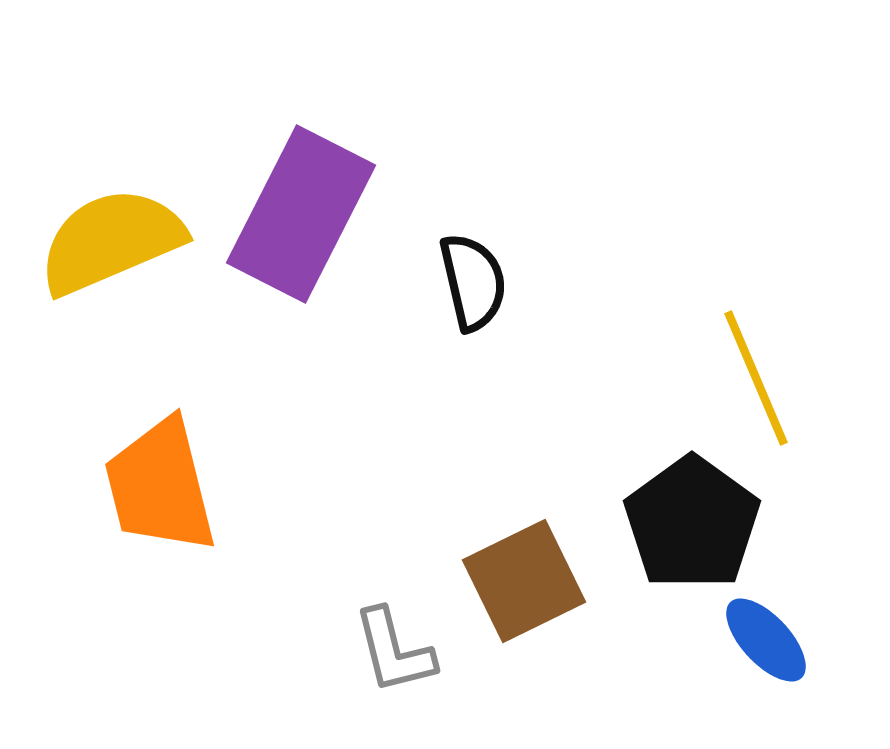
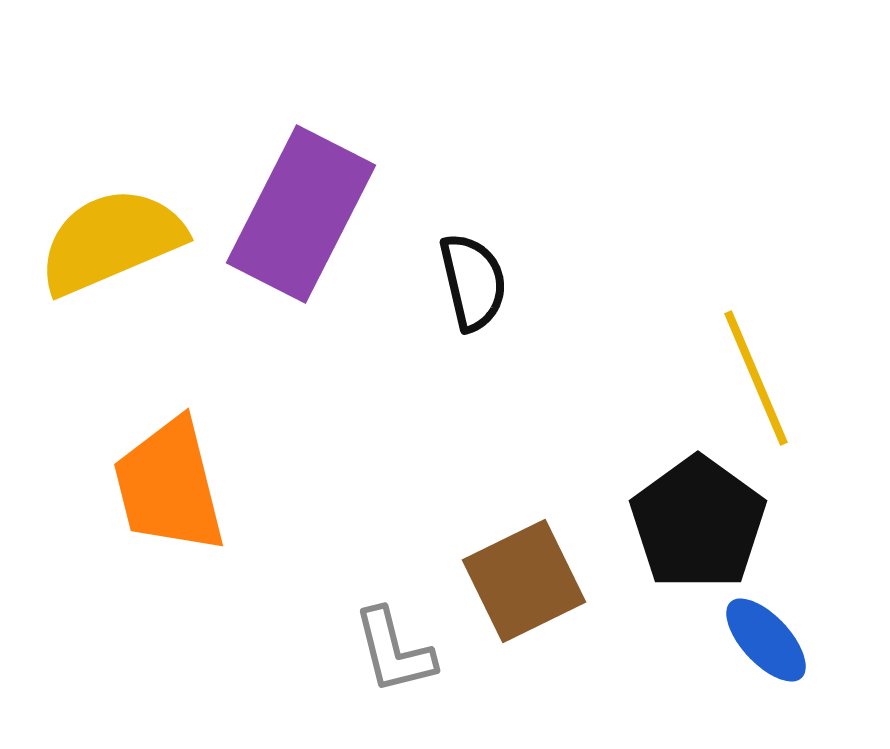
orange trapezoid: moved 9 px right
black pentagon: moved 6 px right
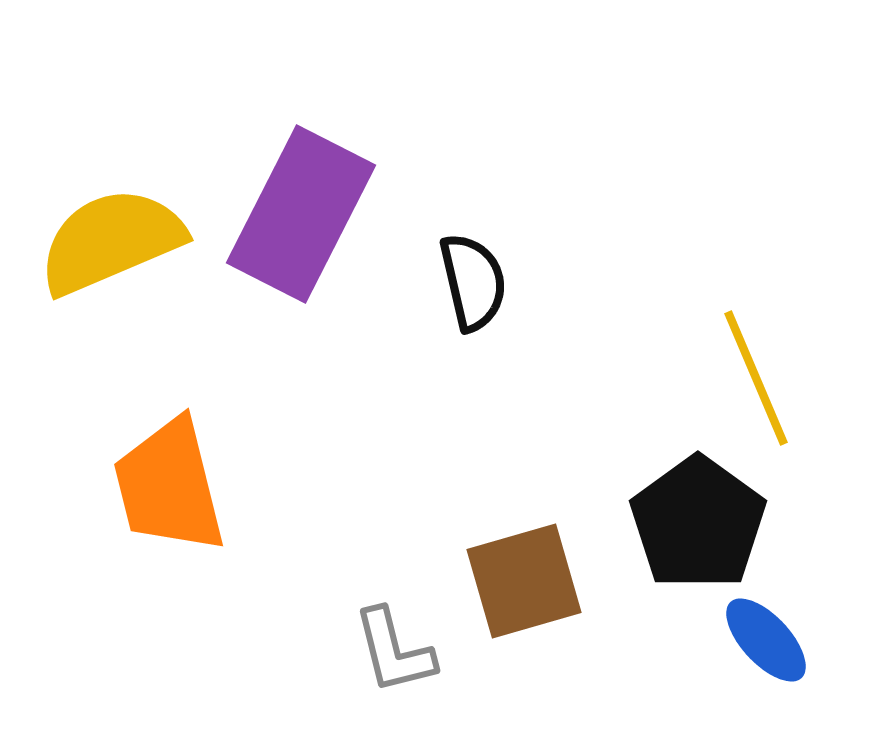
brown square: rotated 10 degrees clockwise
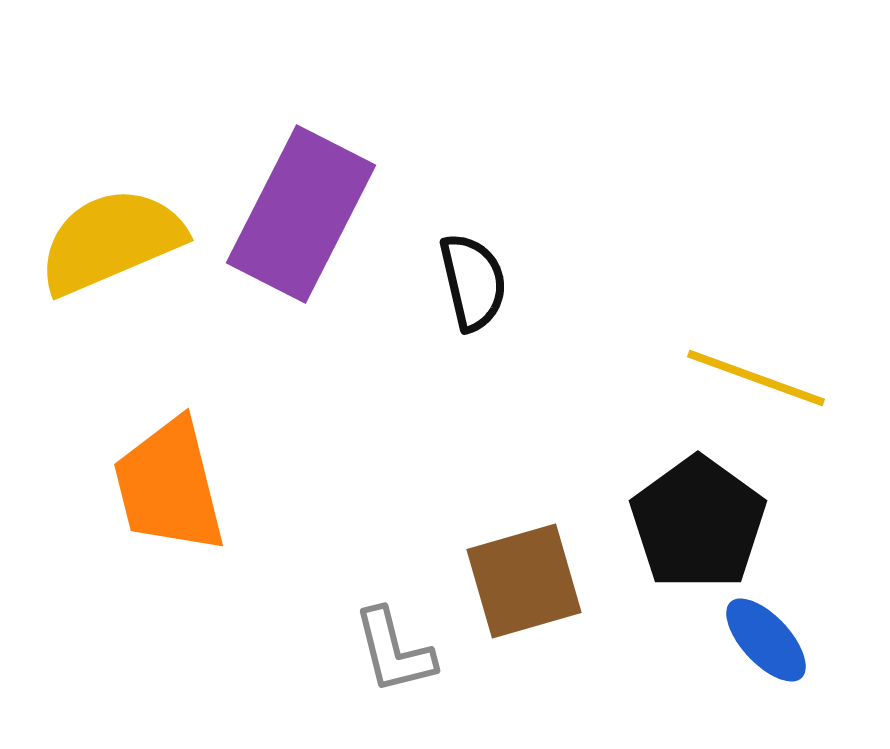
yellow line: rotated 47 degrees counterclockwise
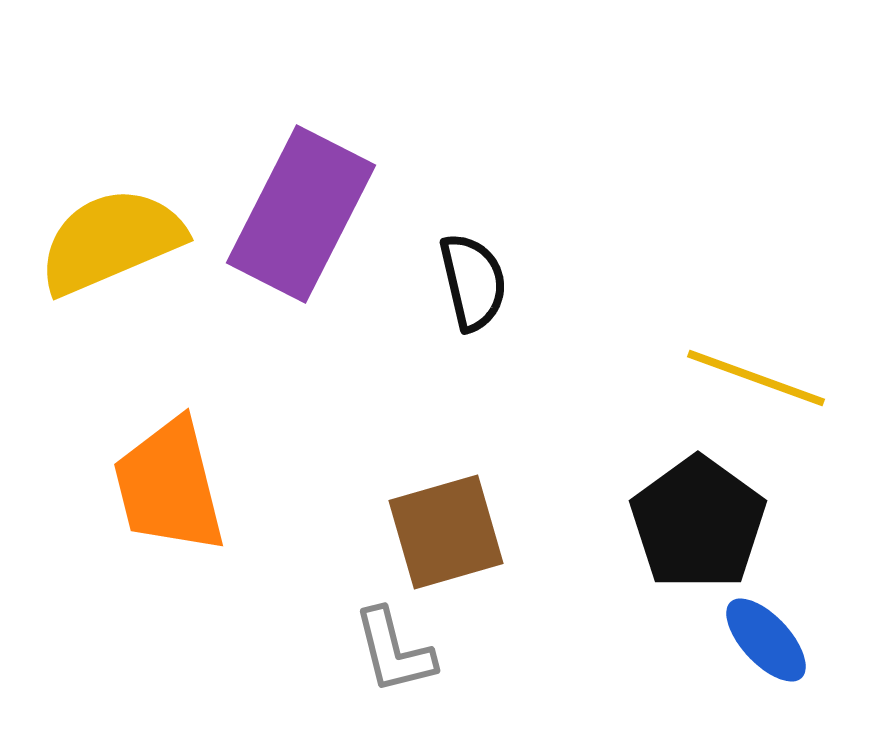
brown square: moved 78 px left, 49 px up
